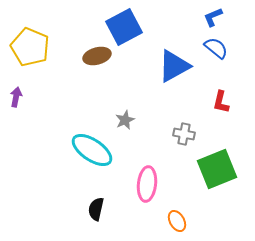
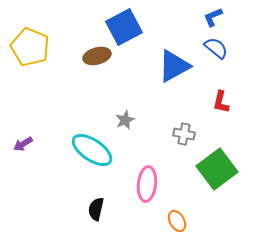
purple arrow: moved 7 px right, 47 px down; rotated 132 degrees counterclockwise
green square: rotated 15 degrees counterclockwise
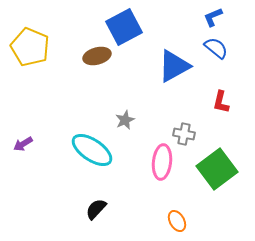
pink ellipse: moved 15 px right, 22 px up
black semicircle: rotated 30 degrees clockwise
